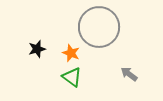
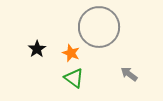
black star: rotated 18 degrees counterclockwise
green triangle: moved 2 px right, 1 px down
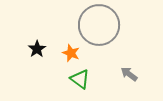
gray circle: moved 2 px up
green triangle: moved 6 px right, 1 px down
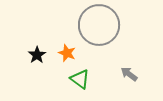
black star: moved 6 px down
orange star: moved 4 px left
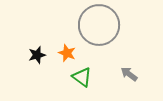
black star: rotated 18 degrees clockwise
green triangle: moved 2 px right, 2 px up
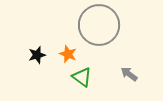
orange star: moved 1 px right, 1 px down
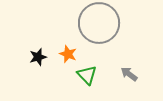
gray circle: moved 2 px up
black star: moved 1 px right, 2 px down
green triangle: moved 5 px right, 2 px up; rotated 10 degrees clockwise
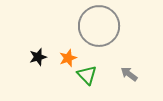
gray circle: moved 3 px down
orange star: moved 4 px down; rotated 30 degrees clockwise
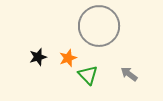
green triangle: moved 1 px right
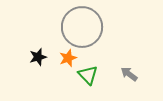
gray circle: moved 17 px left, 1 px down
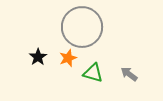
black star: rotated 18 degrees counterclockwise
green triangle: moved 5 px right, 2 px up; rotated 30 degrees counterclockwise
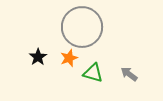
orange star: moved 1 px right
